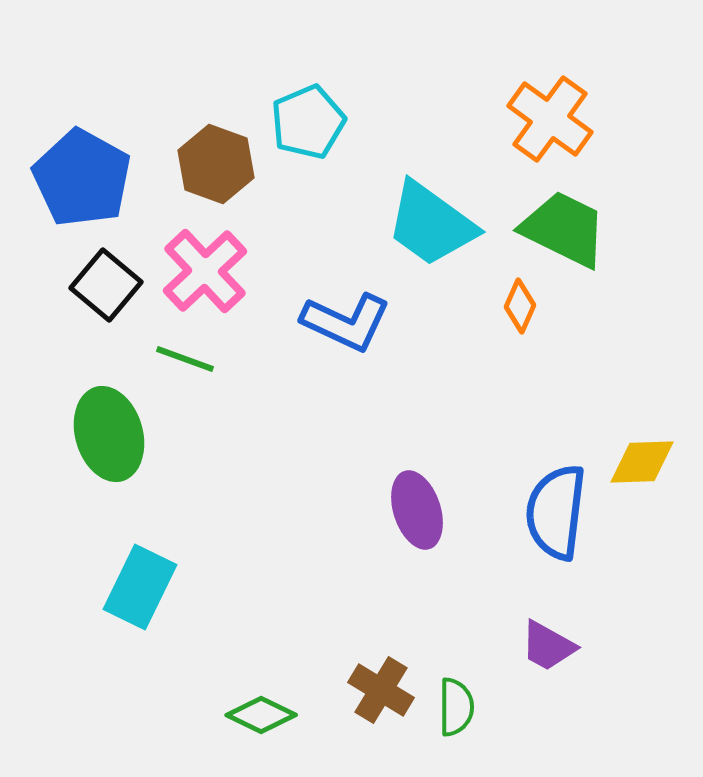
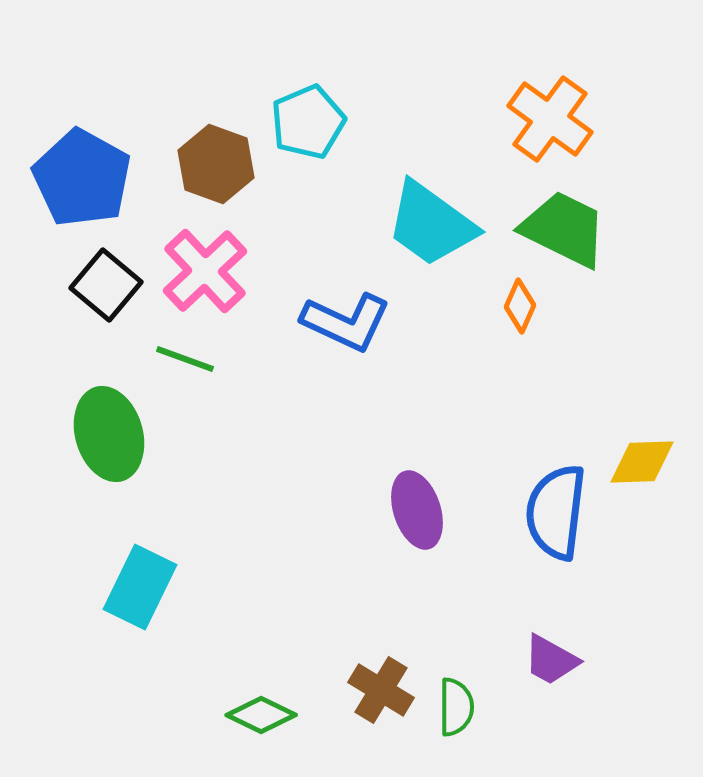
purple trapezoid: moved 3 px right, 14 px down
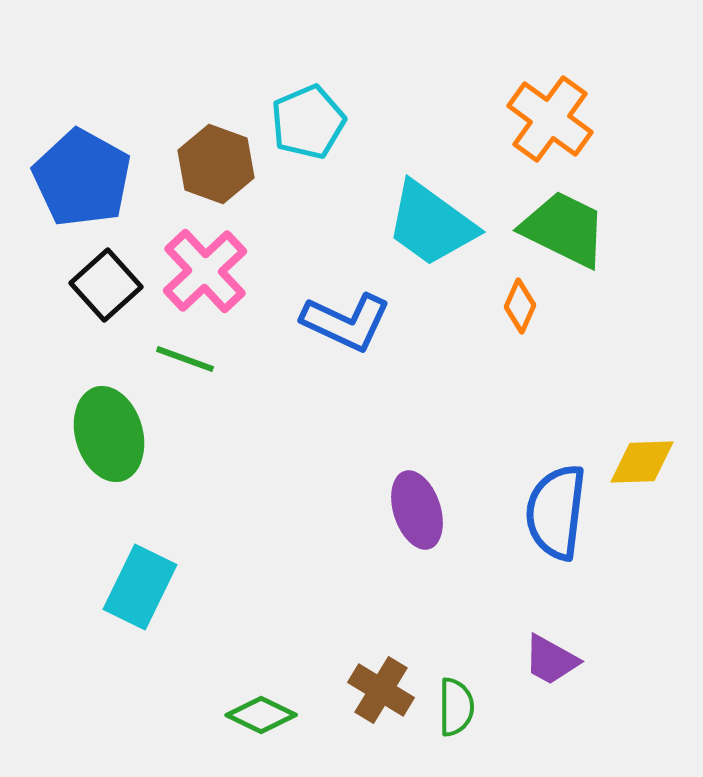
black square: rotated 8 degrees clockwise
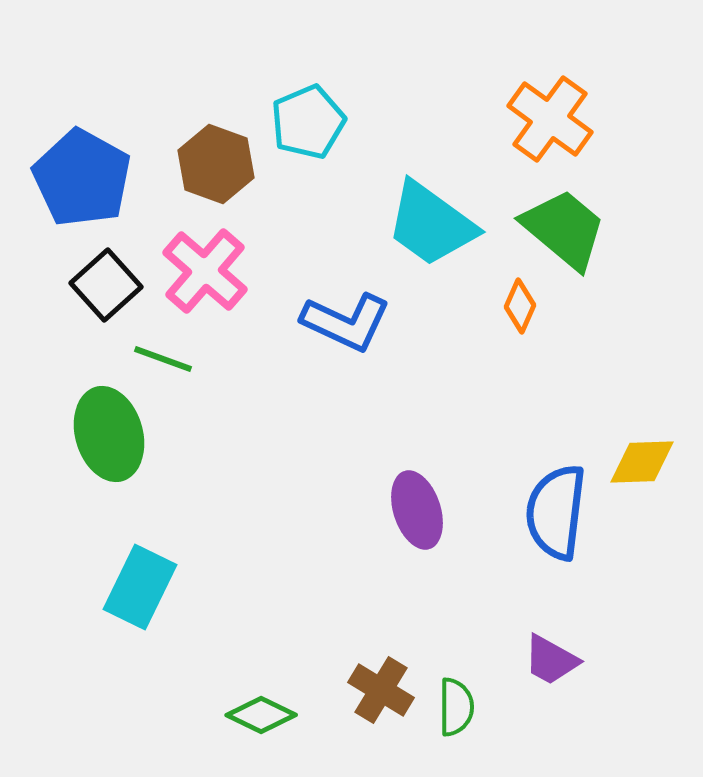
green trapezoid: rotated 14 degrees clockwise
pink cross: rotated 6 degrees counterclockwise
green line: moved 22 px left
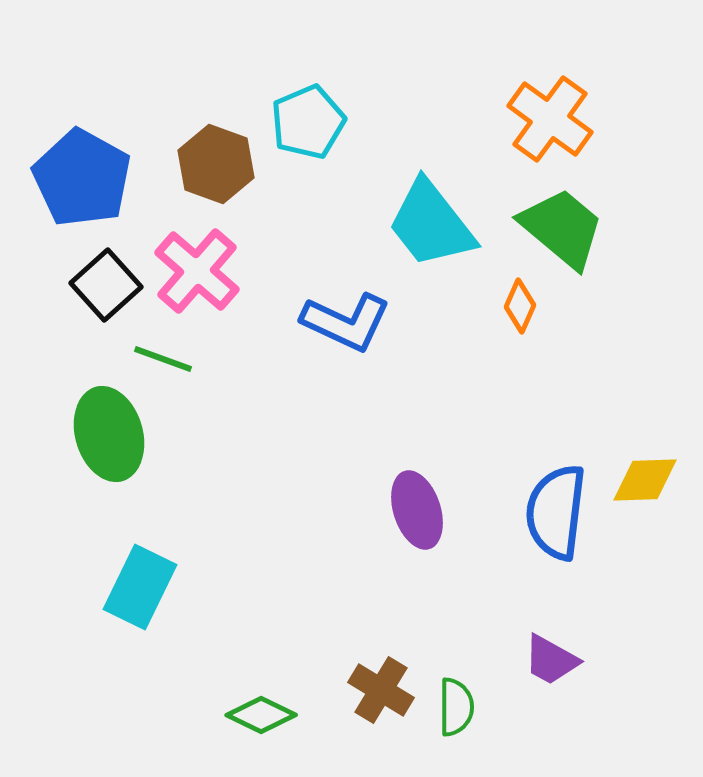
cyan trapezoid: rotated 16 degrees clockwise
green trapezoid: moved 2 px left, 1 px up
pink cross: moved 8 px left
yellow diamond: moved 3 px right, 18 px down
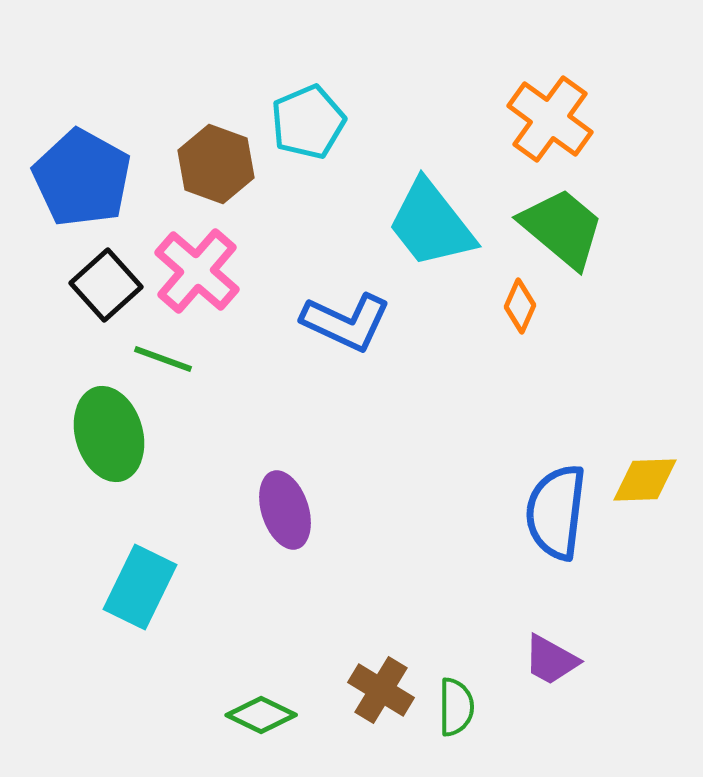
purple ellipse: moved 132 px left
